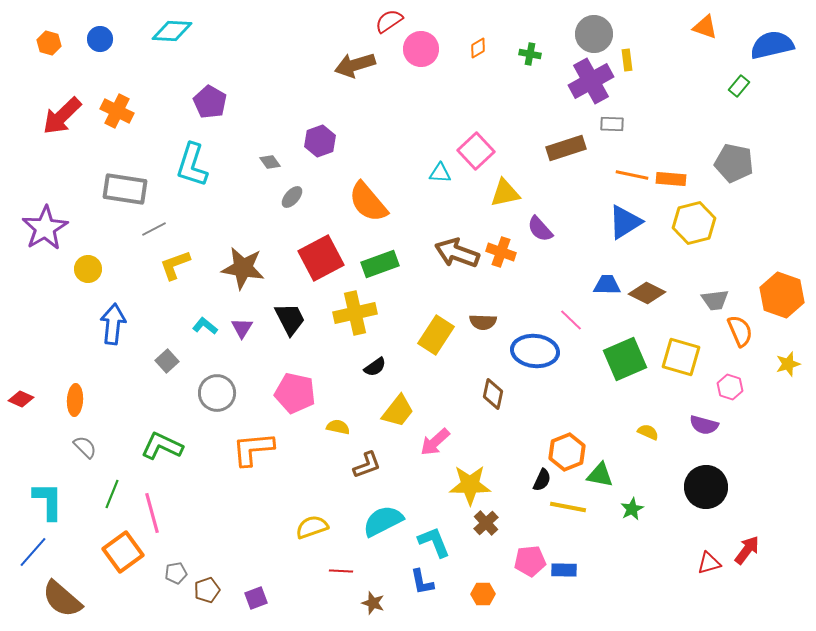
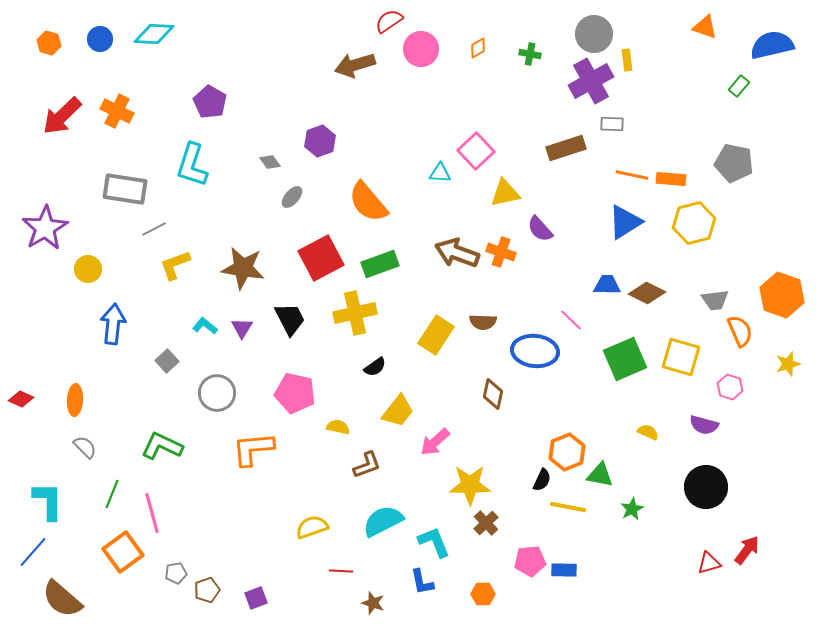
cyan diamond at (172, 31): moved 18 px left, 3 px down
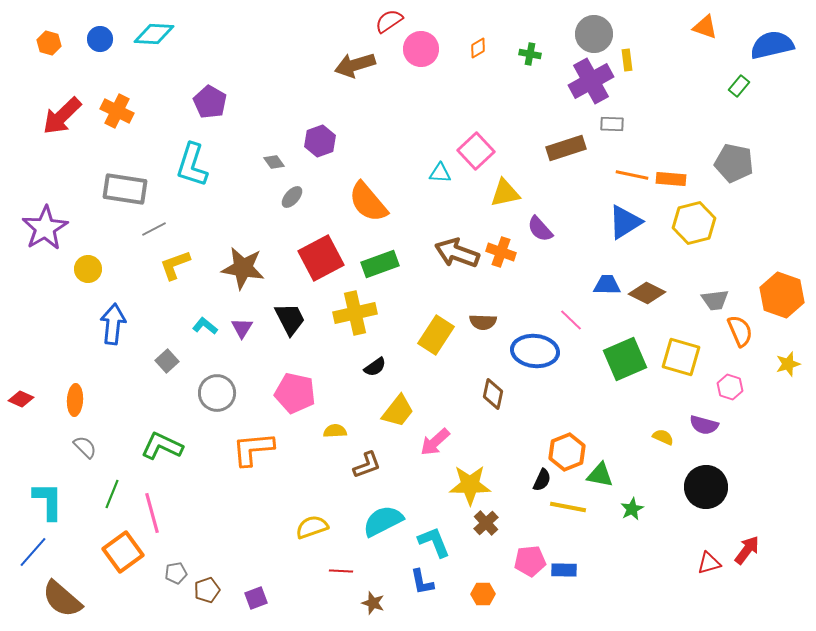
gray diamond at (270, 162): moved 4 px right
yellow semicircle at (338, 427): moved 3 px left, 4 px down; rotated 15 degrees counterclockwise
yellow semicircle at (648, 432): moved 15 px right, 5 px down
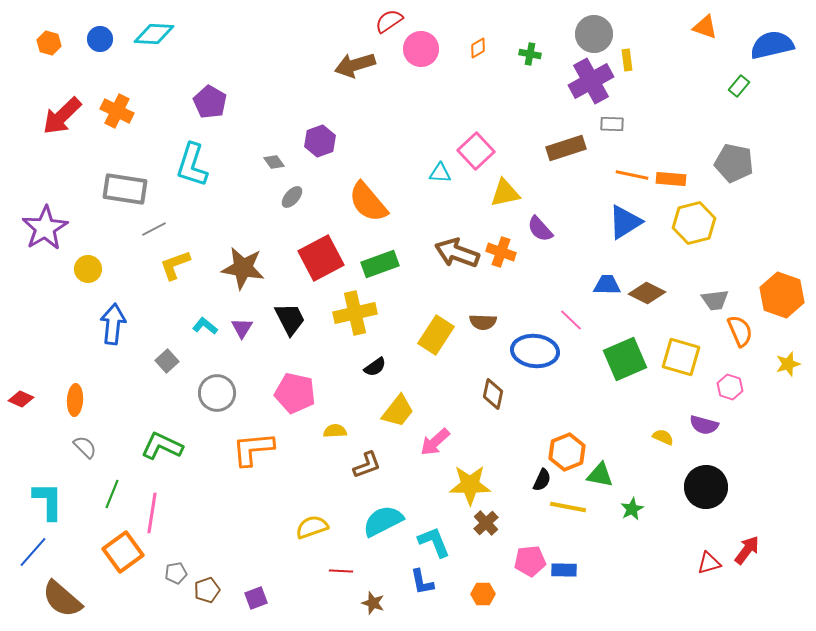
pink line at (152, 513): rotated 24 degrees clockwise
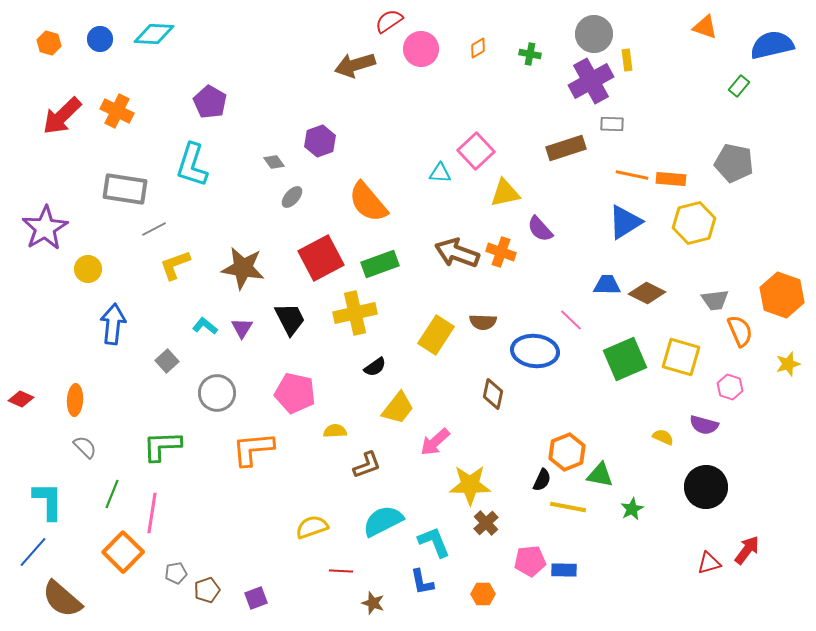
yellow trapezoid at (398, 411): moved 3 px up
green L-shape at (162, 446): rotated 27 degrees counterclockwise
orange square at (123, 552): rotated 9 degrees counterclockwise
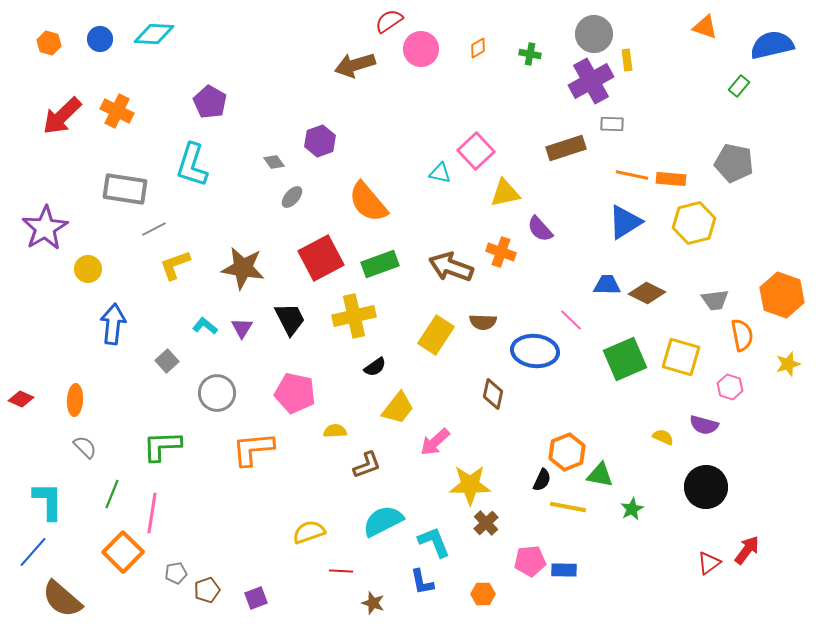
cyan triangle at (440, 173): rotated 10 degrees clockwise
brown arrow at (457, 253): moved 6 px left, 14 px down
yellow cross at (355, 313): moved 1 px left, 3 px down
orange semicircle at (740, 331): moved 2 px right, 4 px down; rotated 12 degrees clockwise
yellow semicircle at (312, 527): moved 3 px left, 5 px down
red triangle at (709, 563): rotated 20 degrees counterclockwise
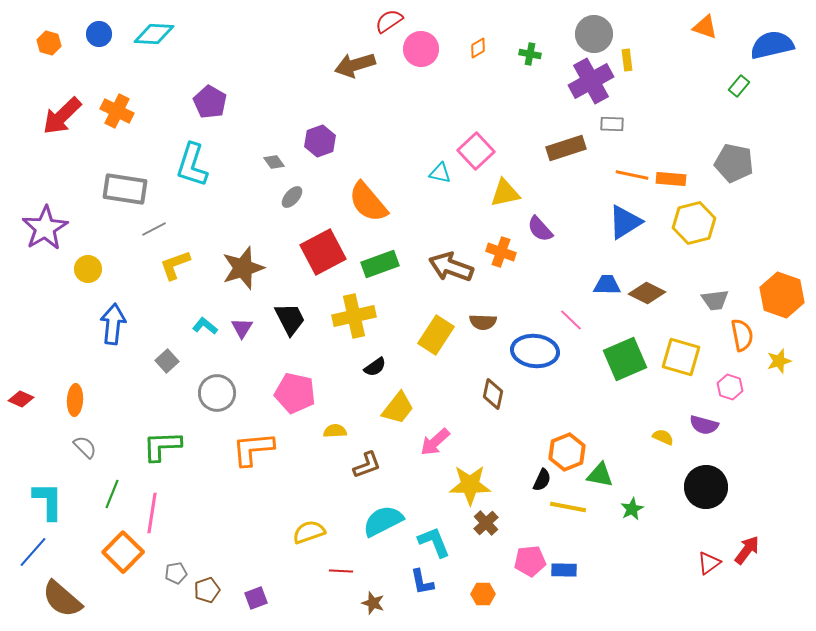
blue circle at (100, 39): moved 1 px left, 5 px up
red square at (321, 258): moved 2 px right, 6 px up
brown star at (243, 268): rotated 27 degrees counterclockwise
yellow star at (788, 364): moved 9 px left, 3 px up
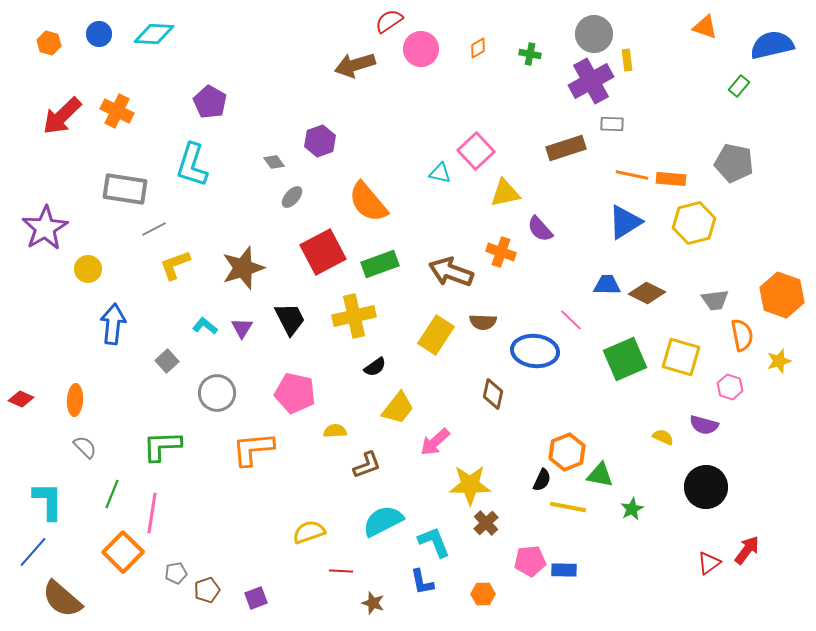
brown arrow at (451, 267): moved 5 px down
